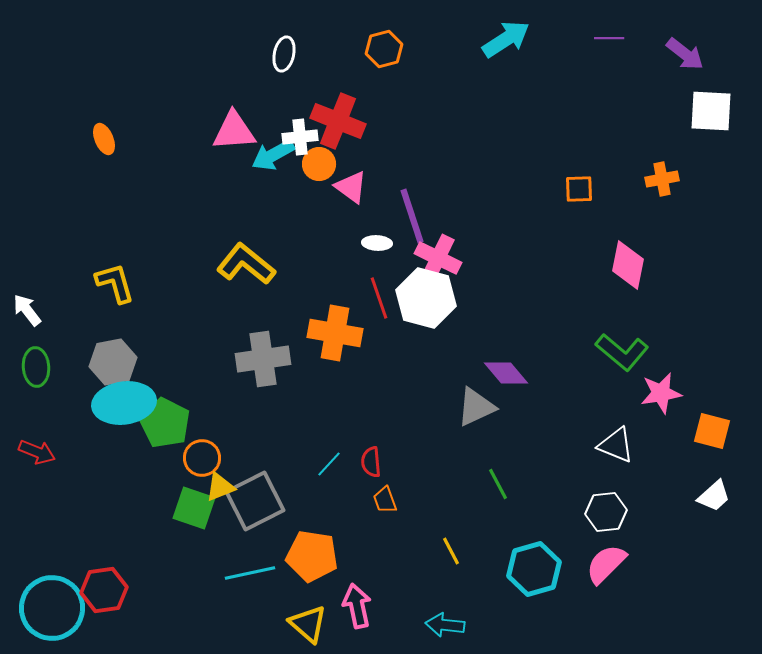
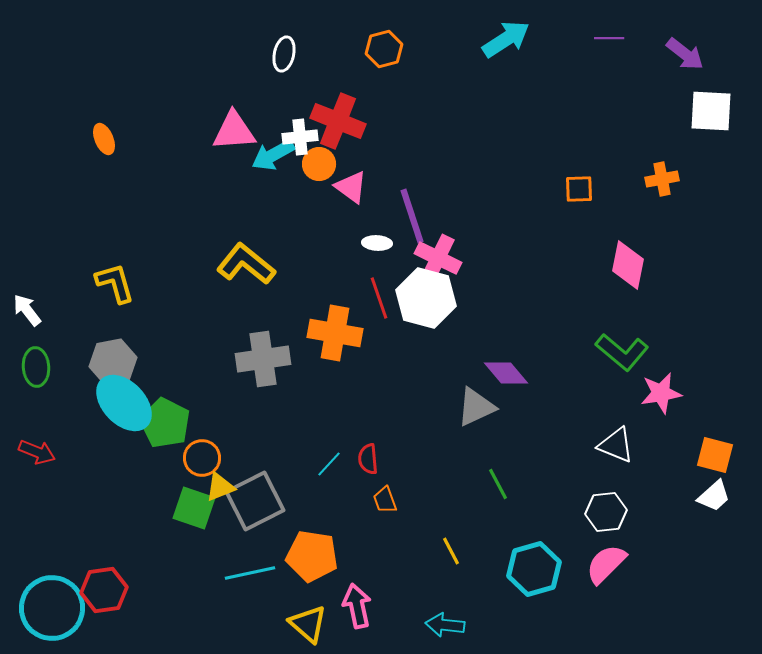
cyan ellipse at (124, 403): rotated 54 degrees clockwise
orange square at (712, 431): moved 3 px right, 24 px down
red semicircle at (371, 462): moved 3 px left, 3 px up
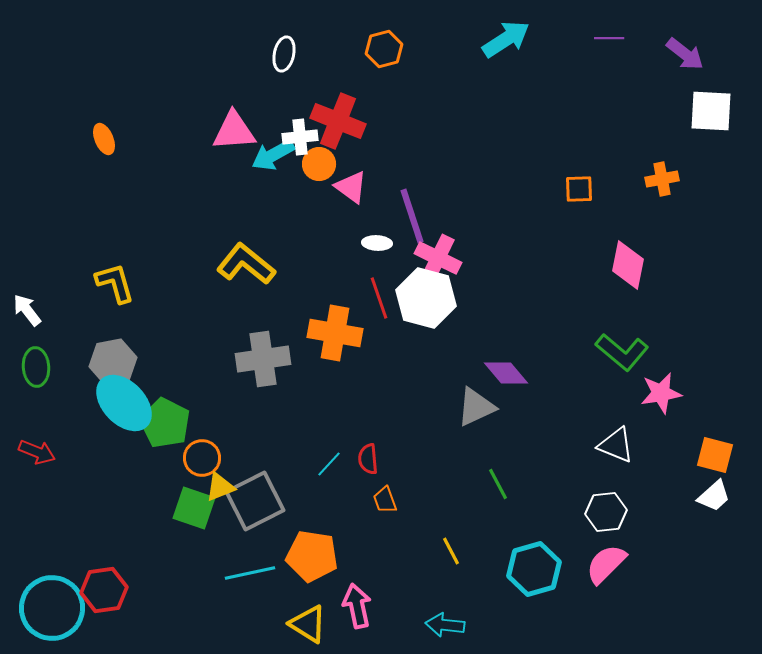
yellow triangle at (308, 624): rotated 9 degrees counterclockwise
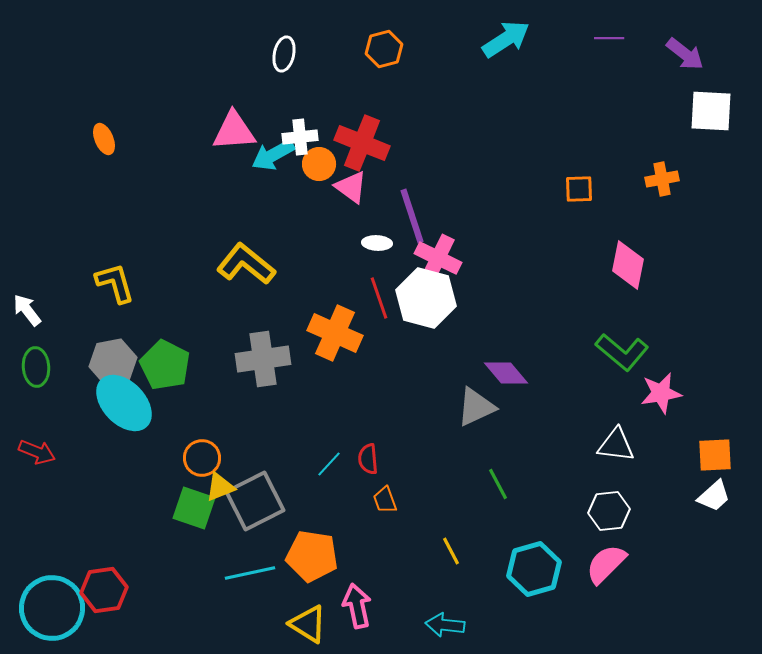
red cross at (338, 121): moved 24 px right, 22 px down
orange cross at (335, 333): rotated 14 degrees clockwise
green pentagon at (165, 423): moved 58 px up
white triangle at (616, 445): rotated 15 degrees counterclockwise
orange square at (715, 455): rotated 18 degrees counterclockwise
white hexagon at (606, 512): moved 3 px right, 1 px up
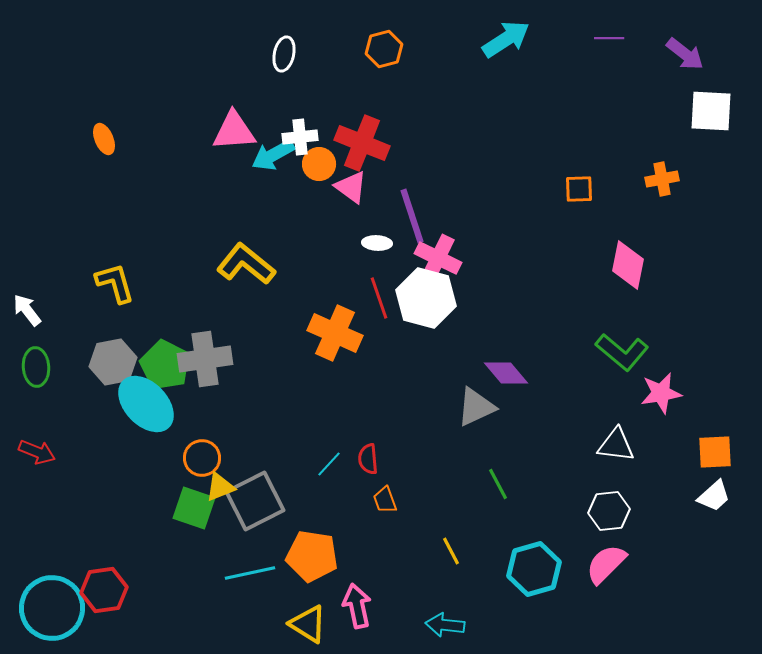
gray cross at (263, 359): moved 58 px left
cyan ellipse at (124, 403): moved 22 px right, 1 px down
orange square at (715, 455): moved 3 px up
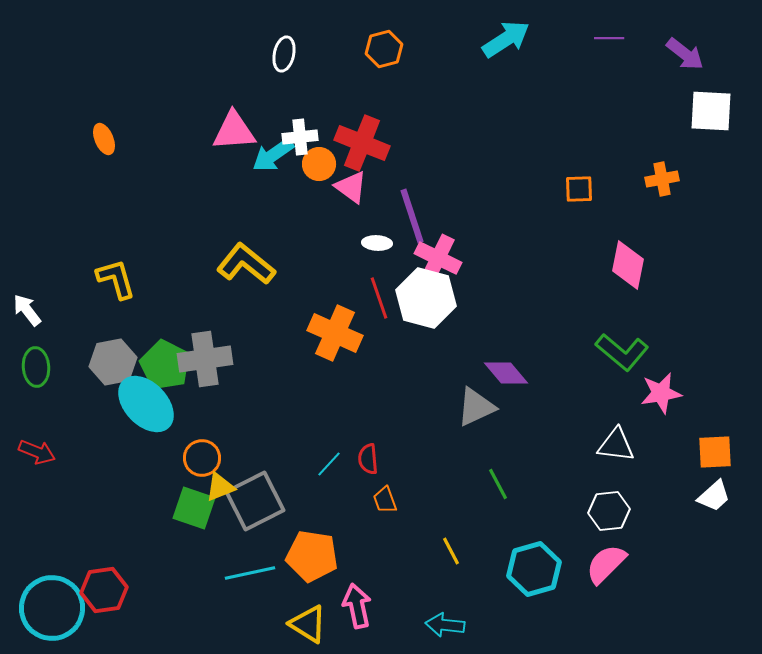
cyan arrow at (273, 155): rotated 6 degrees counterclockwise
yellow L-shape at (115, 283): moved 1 px right, 4 px up
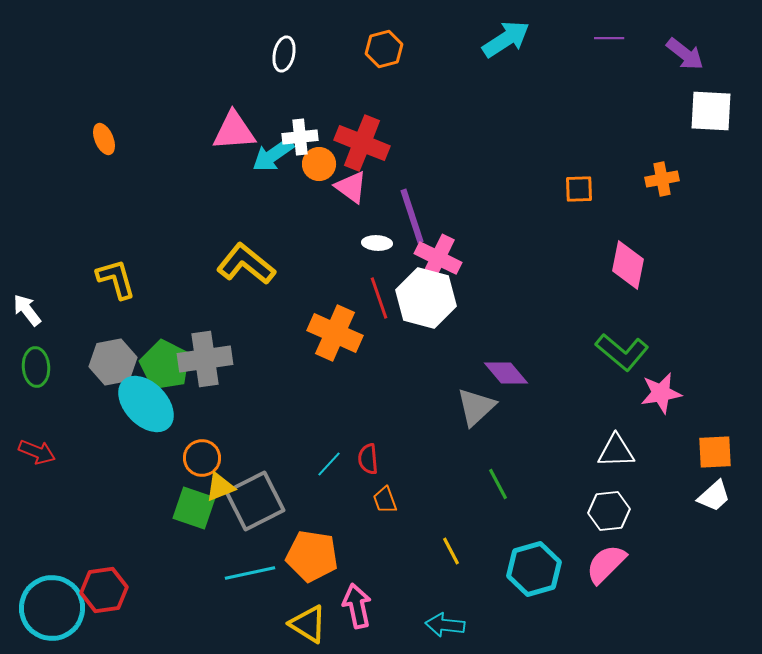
gray triangle at (476, 407): rotated 18 degrees counterclockwise
white triangle at (616, 445): moved 6 px down; rotated 9 degrees counterclockwise
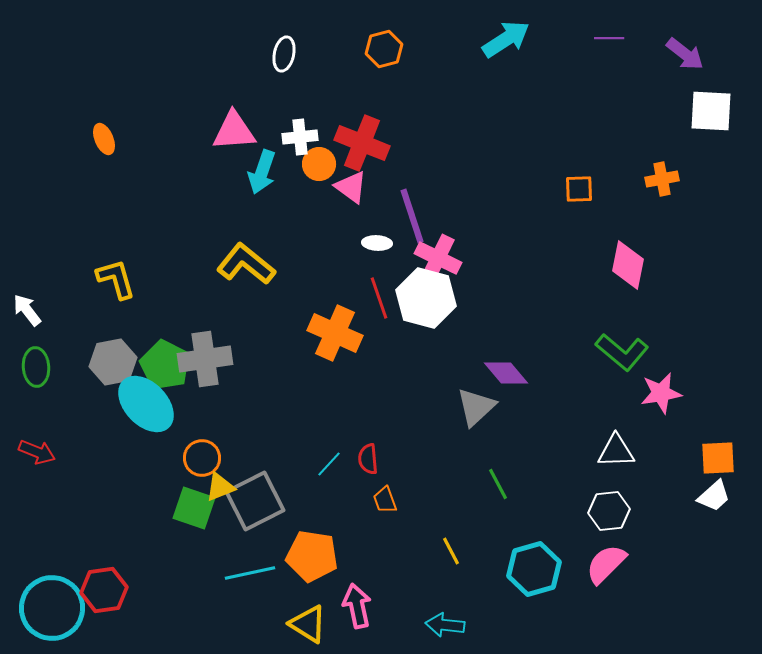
cyan arrow at (273, 155): moved 11 px left, 17 px down; rotated 36 degrees counterclockwise
orange square at (715, 452): moved 3 px right, 6 px down
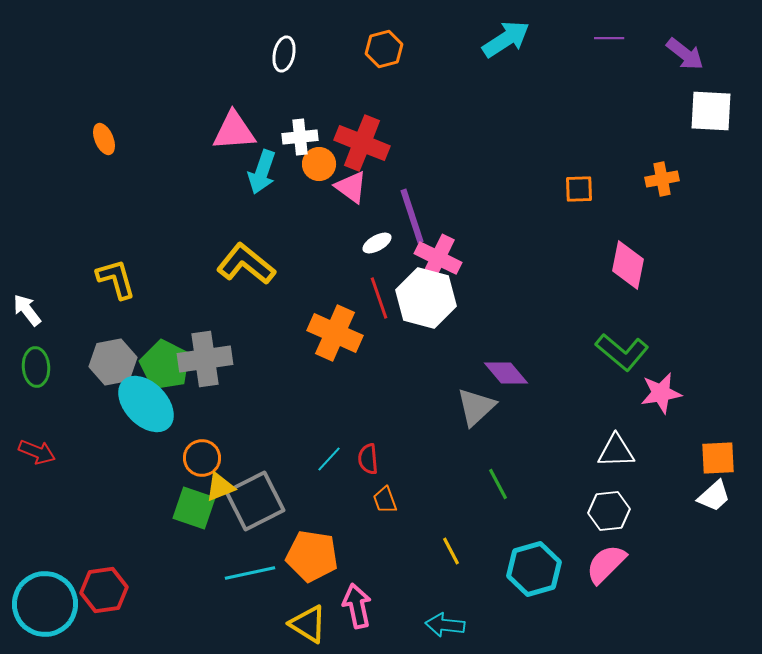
white ellipse at (377, 243): rotated 32 degrees counterclockwise
cyan line at (329, 464): moved 5 px up
cyan circle at (52, 608): moved 7 px left, 4 px up
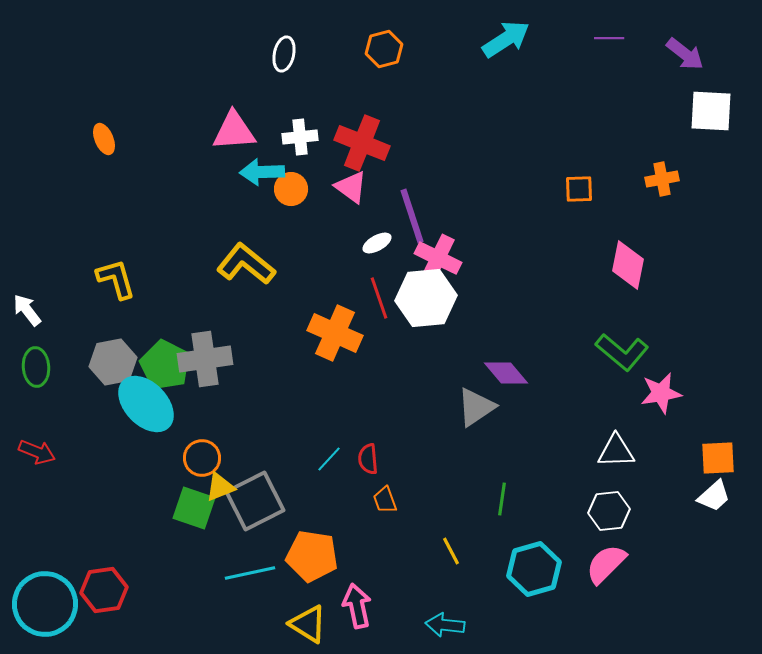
orange circle at (319, 164): moved 28 px left, 25 px down
cyan arrow at (262, 172): rotated 69 degrees clockwise
white hexagon at (426, 298): rotated 20 degrees counterclockwise
gray triangle at (476, 407): rotated 9 degrees clockwise
green line at (498, 484): moved 4 px right, 15 px down; rotated 36 degrees clockwise
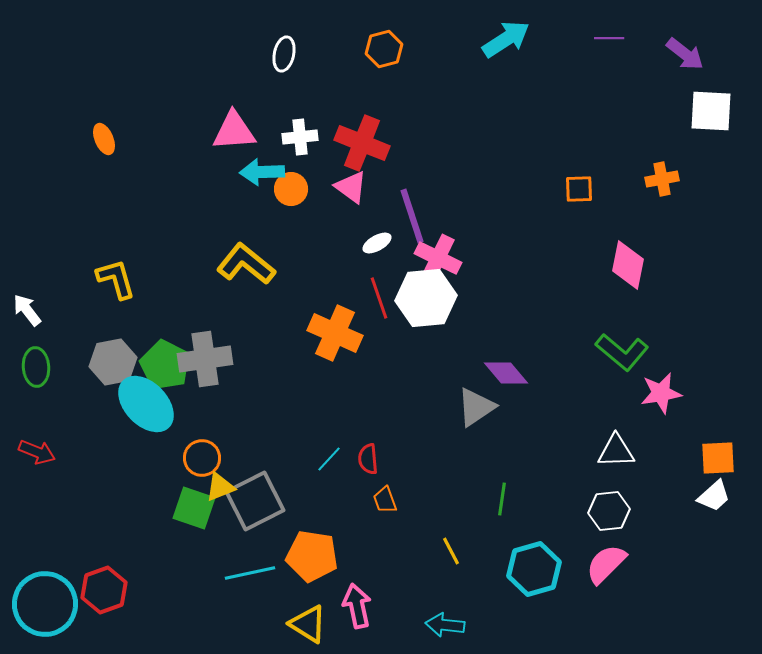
red hexagon at (104, 590): rotated 12 degrees counterclockwise
